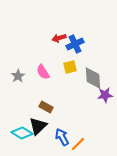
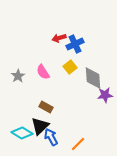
yellow square: rotated 24 degrees counterclockwise
black triangle: moved 2 px right
blue arrow: moved 11 px left
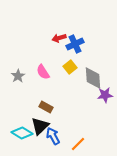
blue arrow: moved 2 px right, 1 px up
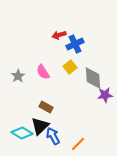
red arrow: moved 3 px up
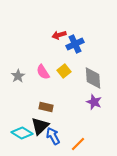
yellow square: moved 6 px left, 4 px down
purple star: moved 11 px left, 7 px down; rotated 28 degrees clockwise
brown rectangle: rotated 16 degrees counterclockwise
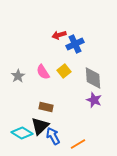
purple star: moved 2 px up
orange line: rotated 14 degrees clockwise
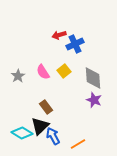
brown rectangle: rotated 40 degrees clockwise
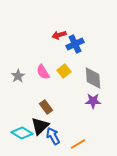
purple star: moved 1 px left, 1 px down; rotated 21 degrees counterclockwise
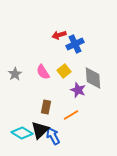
gray star: moved 3 px left, 2 px up
purple star: moved 15 px left, 11 px up; rotated 21 degrees clockwise
brown rectangle: rotated 48 degrees clockwise
black triangle: moved 4 px down
orange line: moved 7 px left, 29 px up
